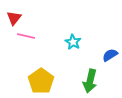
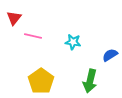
pink line: moved 7 px right
cyan star: rotated 21 degrees counterclockwise
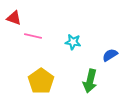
red triangle: rotated 49 degrees counterclockwise
